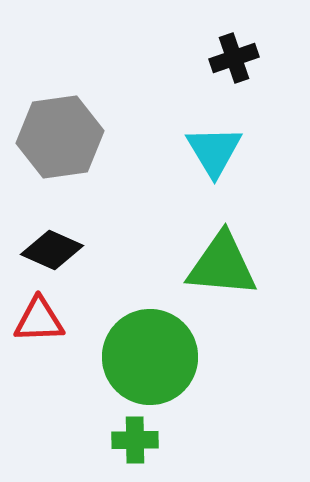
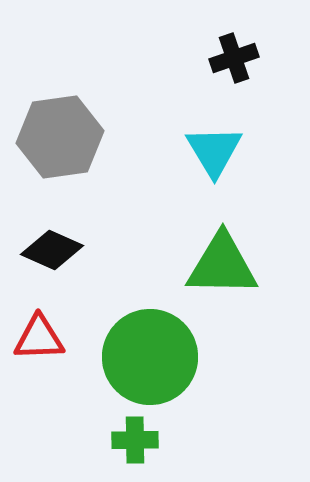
green triangle: rotated 4 degrees counterclockwise
red triangle: moved 18 px down
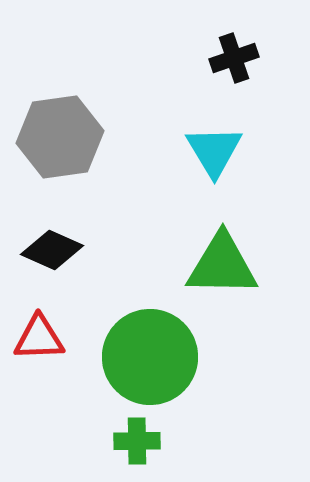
green cross: moved 2 px right, 1 px down
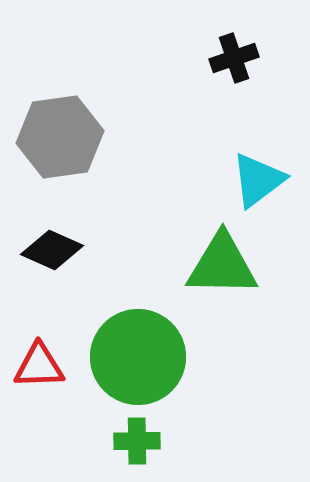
cyan triangle: moved 44 px right, 29 px down; rotated 24 degrees clockwise
red triangle: moved 28 px down
green circle: moved 12 px left
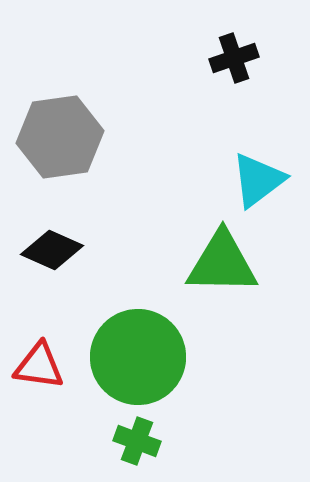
green triangle: moved 2 px up
red triangle: rotated 10 degrees clockwise
green cross: rotated 21 degrees clockwise
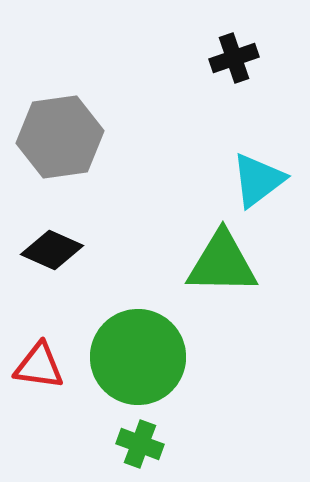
green cross: moved 3 px right, 3 px down
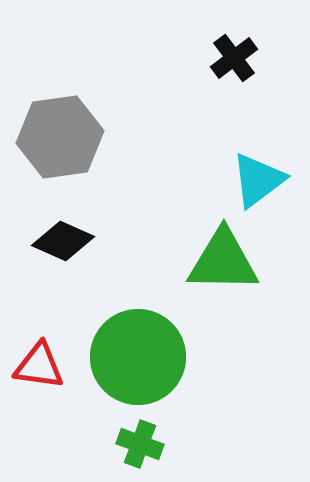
black cross: rotated 18 degrees counterclockwise
black diamond: moved 11 px right, 9 px up
green triangle: moved 1 px right, 2 px up
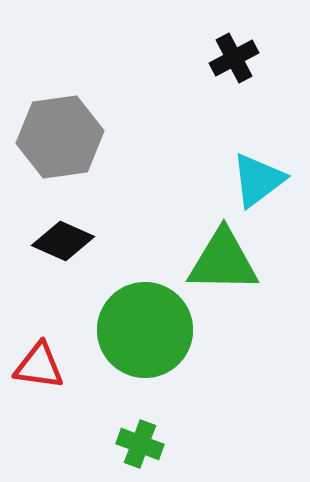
black cross: rotated 9 degrees clockwise
green circle: moved 7 px right, 27 px up
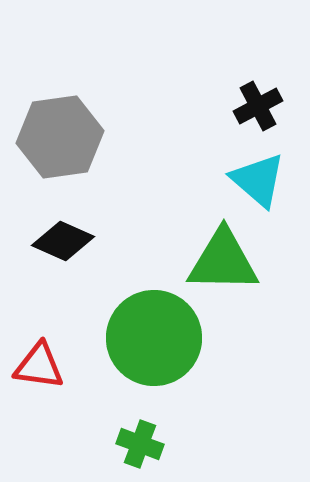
black cross: moved 24 px right, 48 px down
cyan triangle: rotated 42 degrees counterclockwise
green circle: moved 9 px right, 8 px down
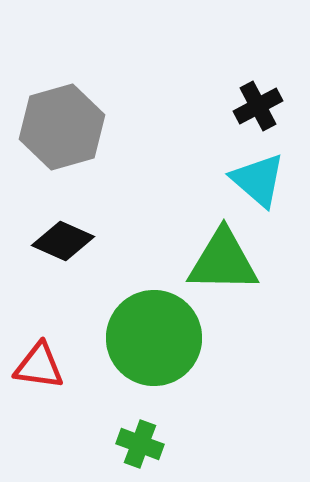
gray hexagon: moved 2 px right, 10 px up; rotated 8 degrees counterclockwise
